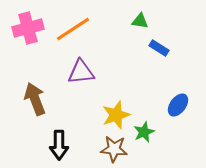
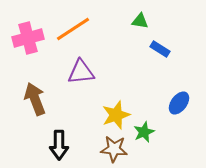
pink cross: moved 10 px down
blue rectangle: moved 1 px right, 1 px down
blue ellipse: moved 1 px right, 2 px up
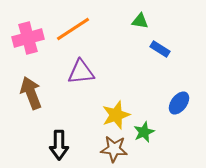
brown arrow: moved 4 px left, 6 px up
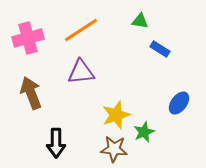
orange line: moved 8 px right, 1 px down
black arrow: moved 3 px left, 2 px up
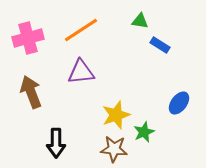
blue rectangle: moved 4 px up
brown arrow: moved 1 px up
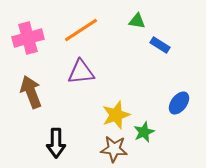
green triangle: moved 3 px left
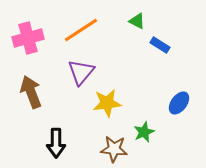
green triangle: rotated 18 degrees clockwise
purple triangle: rotated 44 degrees counterclockwise
yellow star: moved 9 px left, 12 px up; rotated 12 degrees clockwise
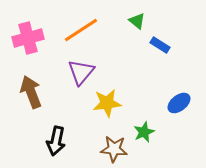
green triangle: rotated 12 degrees clockwise
blue ellipse: rotated 15 degrees clockwise
black arrow: moved 2 px up; rotated 12 degrees clockwise
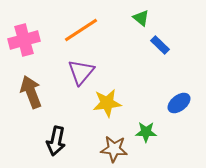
green triangle: moved 4 px right, 3 px up
pink cross: moved 4 px left, 2 px down
blue rectangle: rotated 12 degrees clockwise
green star: moved 2 px right; rotated 25 degrees clockwise
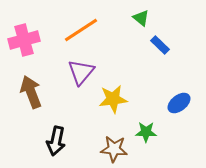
yellow star: moved 6 px right, 4 px up
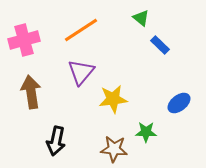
brown arrow: rotated 12 degrees clockwise
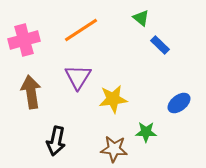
purple triangle: moved 3 px left, 5 px down; rotated 8 degrees counterclockwise
